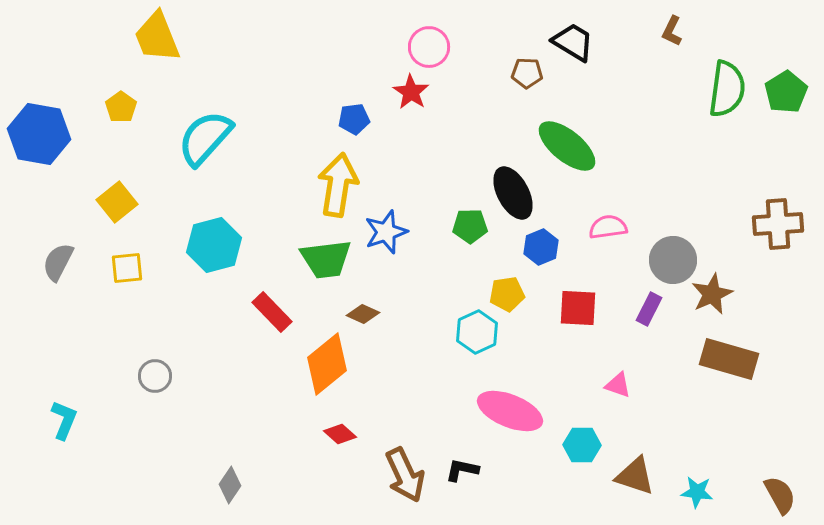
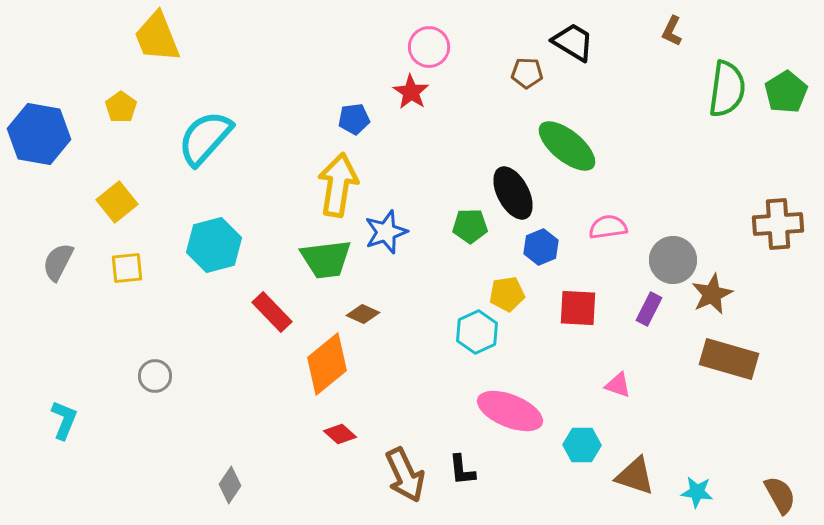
black L-shape at (462, 470): rotated 108 degrees counterclockwise
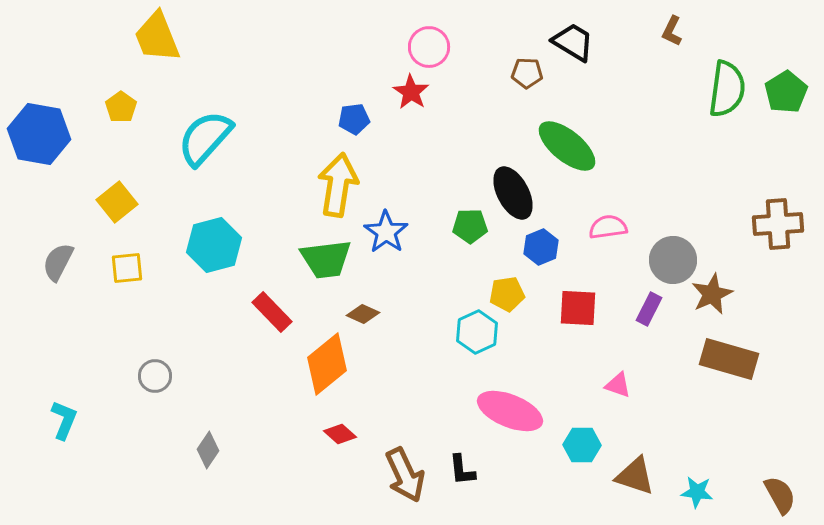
blue star at (386, 232): rotated 18 degrees counterclockwise
gray diamond at (230, 485): moved 22 px left, 35 px up
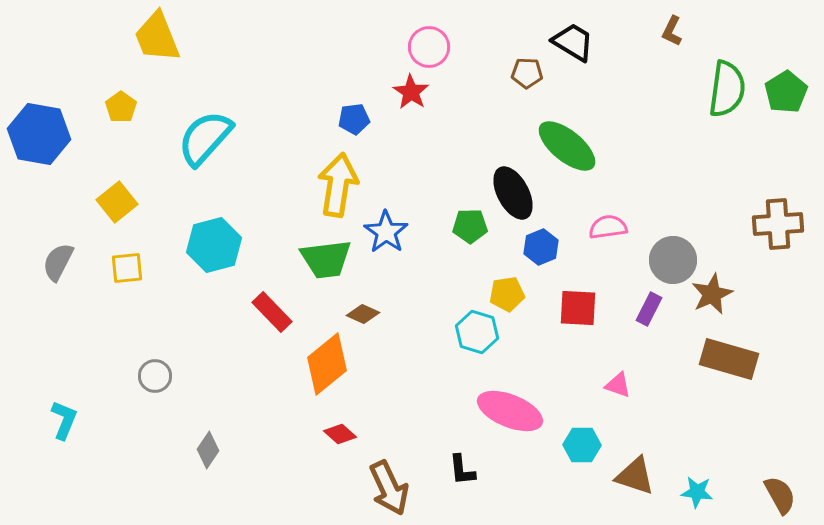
cyan hexagon at (477, 332): rotated 18 degrees counterclockwise
brown arrow at (405, 475): moved 16 px left, 13 px down
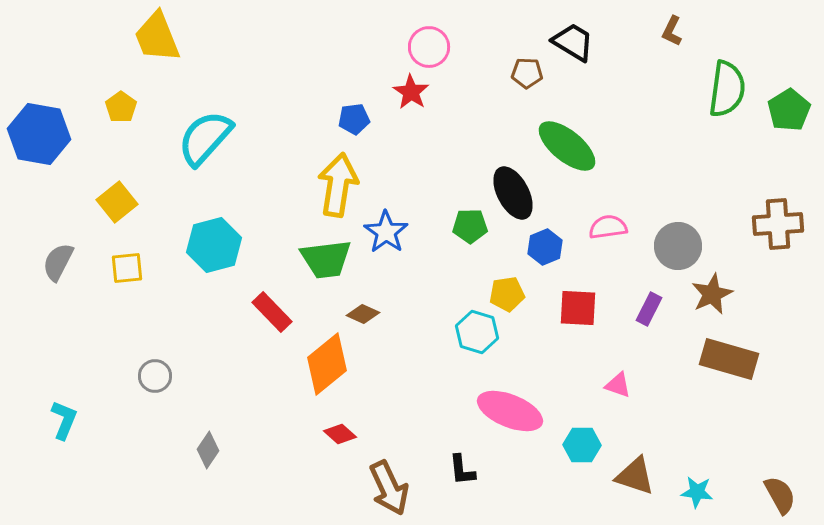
green pentagon at (786, 92): moved 3 px right, 18 px down
blue hexagon at (541, 247): moved 4 px right
gray circle at (673, 260): moved 5 px right, 14 px up
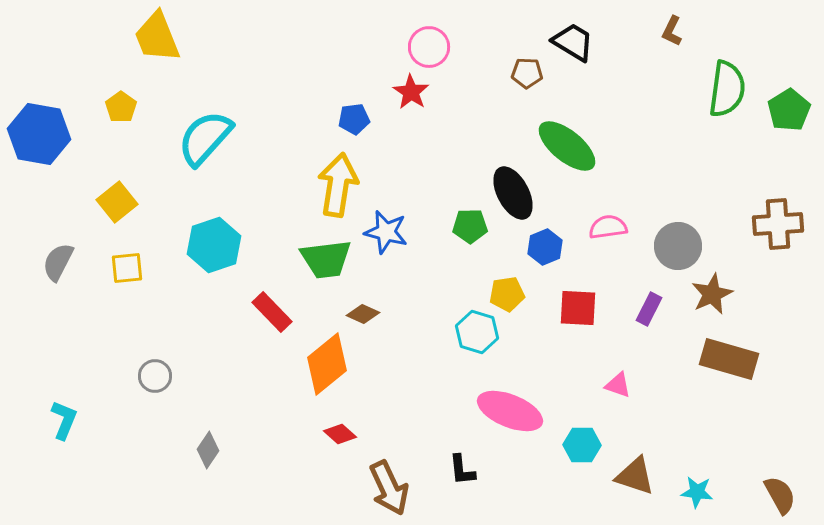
blue star at (386, 232): rotated 21 degrees counterclockwise
cyan hexagon at (214, 245): rotated 4 degrees counterclockwise
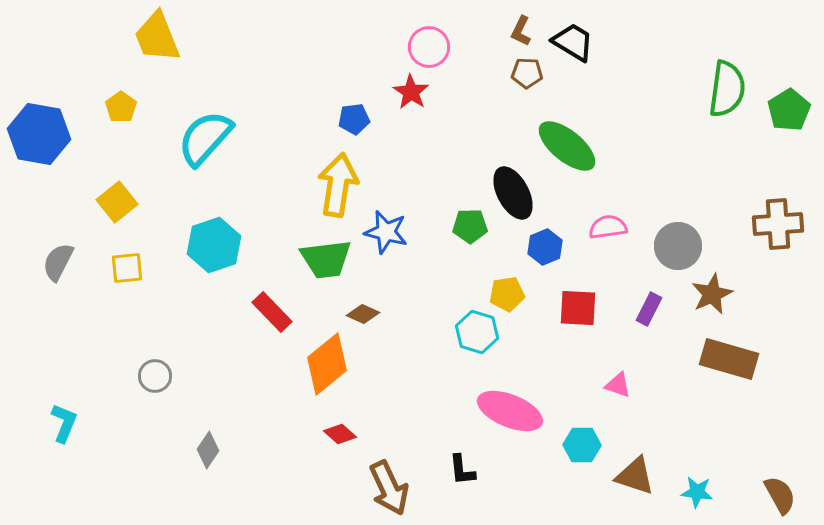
brown L-shape at (672, 31): moved 151 px left
cyan L-shape at (64, 420): moved 3 px down
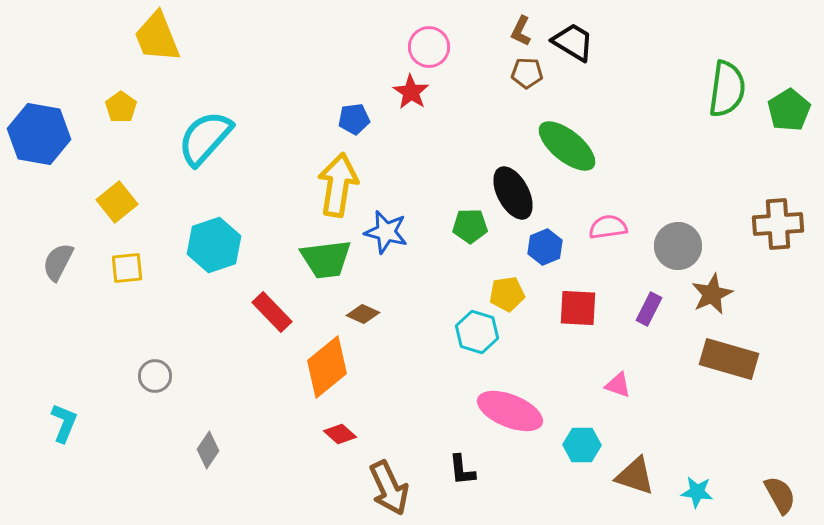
orange diamond at (327, 364): moved 3 px down
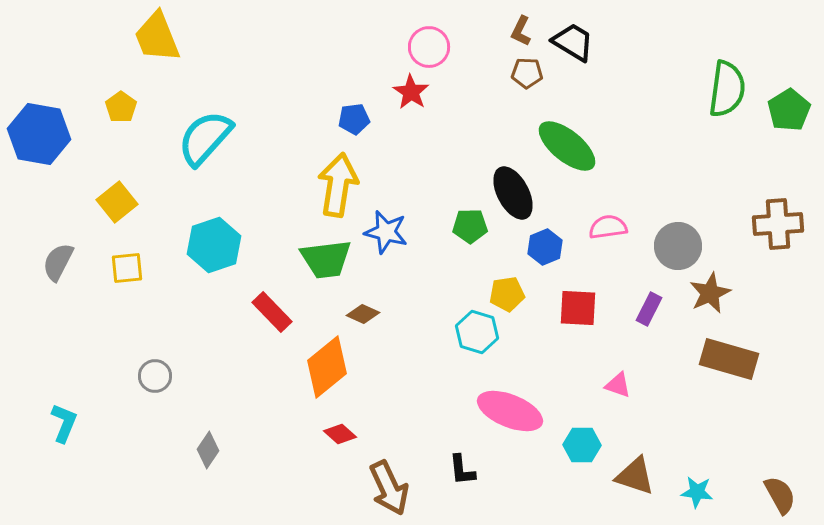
brown star at (712, 294): moved 2 px left, 1 px up
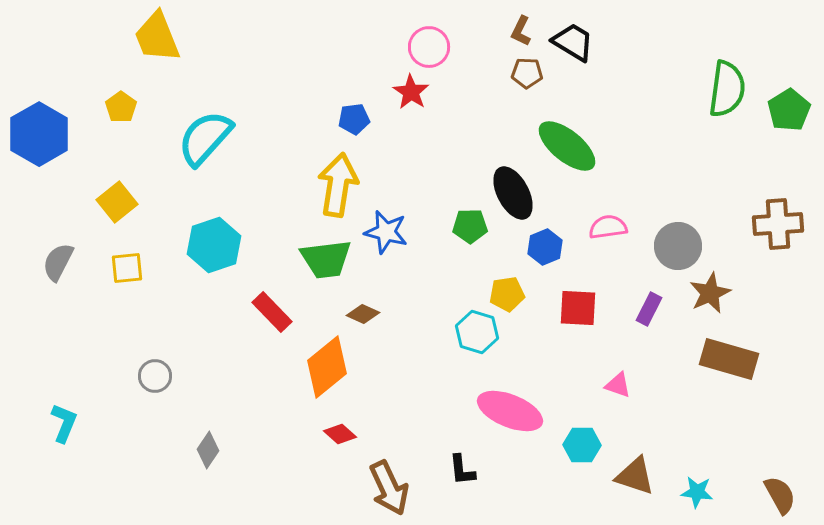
blue hexagon at (39, 134): rotated 20 degrees clockwise
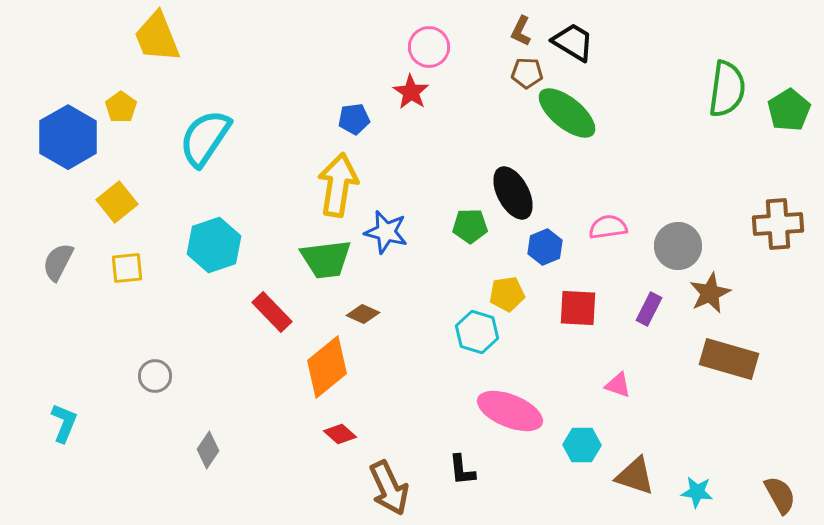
blue hexagon at (39, 134): moved 29 px right, 3 px down
cyan semicircle at (205, 138): rotated 8 degrees counterclockwise
green ellipse at (567, 146): moved 33 px up
